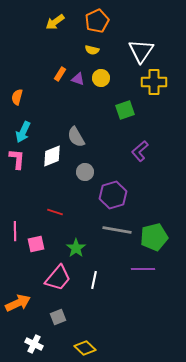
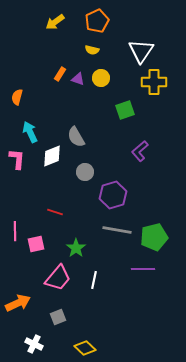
cyan arrow: moved 7 px right; rotated 130 degrees clockwise
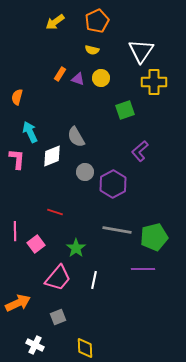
purple hexagon: moved 11 px up; rotated 12 degrees counterclockwise
pink square: rotated 24 degrees counterclockwise
white cross: moved 1 px right, 1 px down
yellow diamond: rotated 45 degrees clockwise
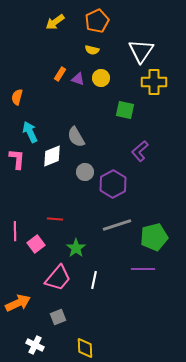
green square: rotated 30 degrees clockwise
red line: moved 7 px down; rotated 14 degrees counterclockwise
gray line: moved 5 px up; rotated 28 degrees counterclockwise
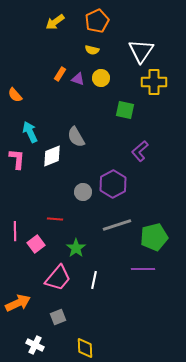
orange semicircle: moved 2 px left, 2 px up; rotated 56 degrees counterclockwise
gray circle: moved 2 px left, 20 px down
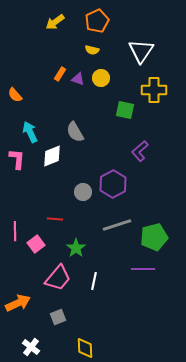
yellow cross: moved 8 px down
gray semicircle: moved 1 px left, 5 px up
white line: moved 1 px down
white cross: moved 4 px left, 2 px down; rotated 12 degrees clockwise
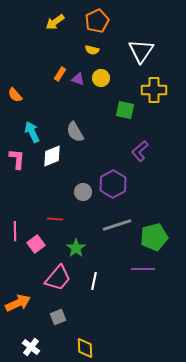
cyan arrow: moved 2 px right
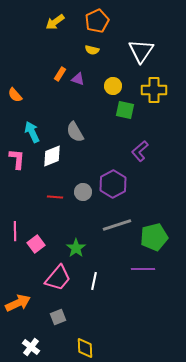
yellow circle: moved 12 px right, 8 px down
red line: moved 22 px up
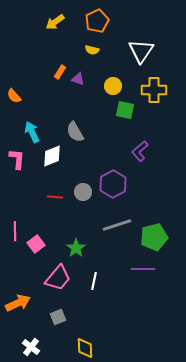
orange rectangle: moved 2 px up
orange semicircle: moved 1 px left, 1 px down
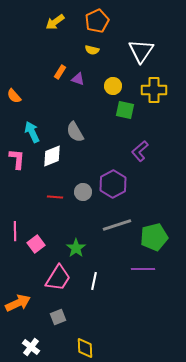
pink trapezoid: rotated 8 degrees counterclockwise
